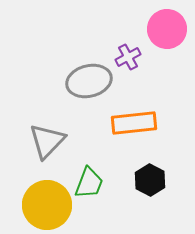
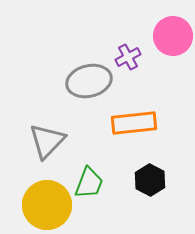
pink circle: moved 6 px right, 7 px down
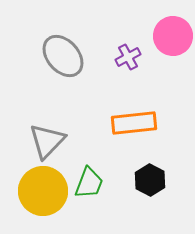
gray ellipse: moved 26 px left, 25 px up; rotated 63 degrees clockwise
yellow circle: moved 4 px left, 14 px up
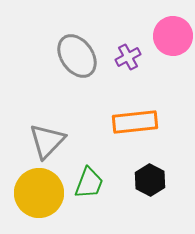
gray ellipse: moved 14 px right; rotated 6 degrees clockwise
orange rectangle: moved 1 px right, 1 px up
yellow circle: moved 4 px left, 2 px down
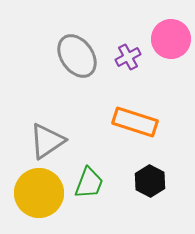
pink circle: moved 2 px left, 3 px down
orange rectangle: rotated 24 degrees clockwise
gray triangle: rotated 12 degrees clockwise
black hexagon: moved 1 px down
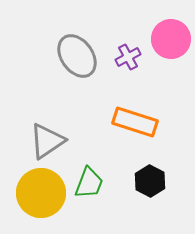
yellow circle: moved 2 px right
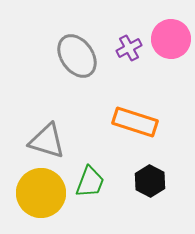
purple cross: moved 1 px right, 9 px up
gray triangle: rotated 51 degrees clockwise
green trapezoid: moved 1 px right, 1 px up
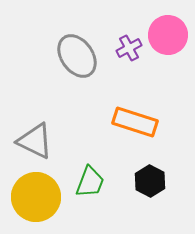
pink circle: moved 3 px left, 4 px up
gray triangle: moved 12 px left; rotated 9 degrees clockwise
yellow circle: moved 5 px left, 4 px down
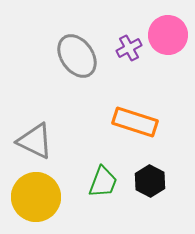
green trapezoid: moved 13 px right
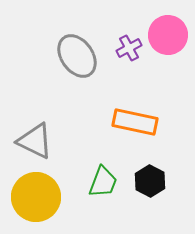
orange rectangle: rotated 6 degrees counterclockwise
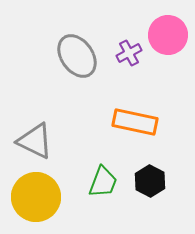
purple cross: moved 5 px down
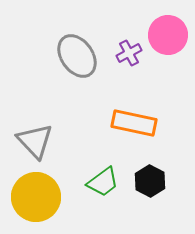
orange rectangle: moved 1 px left, 1 px down
gray triangle: rotated 21 degrees clockwise
green trapezoid: rotated 32 degrees clockwise
